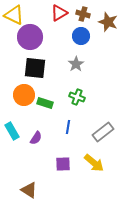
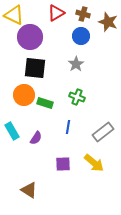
red triangle: moved 3 px left
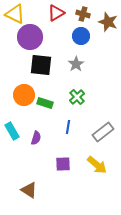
yellow triangle: moved 1 px right, 1 px up
black square: moved 6 px right, 3 px up
green cross: rotated 28 degrees clockwise
purple semicircle: rotated 16 degrees counterclockwise
yellow arrow: moved 3 px right, 2 px down
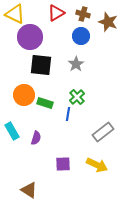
blue line: moved 13 px up
yellow arrow: rotated 15 degrees counterclockwise
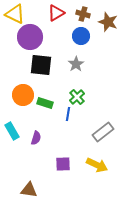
orange circle: moved 1 px left
brown triangle: rotated 24 degrees counterclockwise
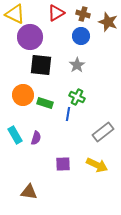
gray star: moved 1 px right, 1 px down
green cross: rotated 21 degrees counterclockwise
cyan rectangle: moved 3 px right, 4 px down
brown triangle: moved 2 px down
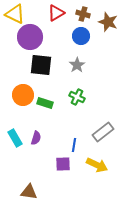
blue line: moved 6 px right, 31 px down
cyan rectangle: moved 3 px down
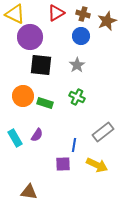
brown star: moved 1 px left, 1 px up; rotated 30 degrees clockwise
orange circle: moved 1 px down
purple semicircle: moved 1 px right, 3 px up; rotated 16 degrees clockwise
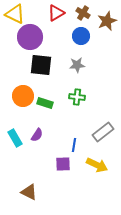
brown cross: moved 1 px up; rotated 16 degrees clockwise
gray star: rotated 28 degrees clockwise
green cross: rotated 21 degrees counterclockwise
brown triangle: rotated 18 degrees clockwise
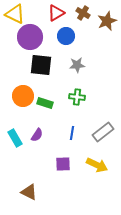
blue circle: moved 15 px left
blue line: moved 2 px left, 12 px up
